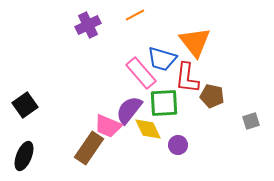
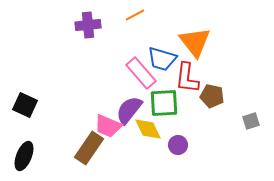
purple cross: rotated 20 degrees clockwise
black square: rotated 30 degrees counterclockwise
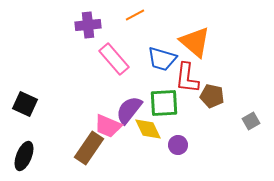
orange triangle: rotated 12 degrees counterclockwise
pink rectangle: moved 27 px left, 14 px up
black square: moved 1 px up
gray square: rotated 12 degrees counterclockwise
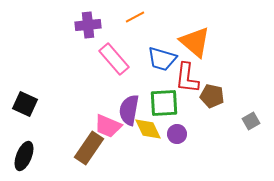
orange line: moved 2 px down
purple semicircle: rotated 28 degrees counterclockwise
purple circle: moved 1 px left, 11 px up
